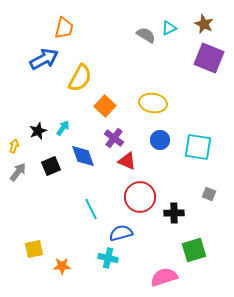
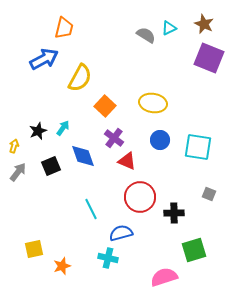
orange star: rotated 18 degrees counterclockwise
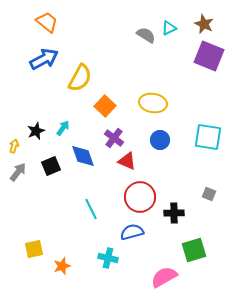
orange trapezoid: moved 17 px left, 6 px up; rotated 65 degrees counterclockwise
purple square: moved 2 px up
black star: moved 2 px left
cyan square: moved 10 px right, 10 px up
blue semicircle: moved 11 px right, 1 px up
pink semicircle: rotated 12 degrees counterclockwise
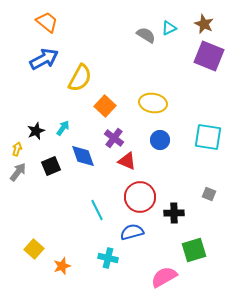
yellow arrow: moved 3 px right, 3 px down
cyan line: moved 6 px right, 1 px down
yellow square: rotated 36 degrees counterclockwise
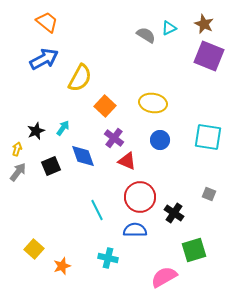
black cross: rotated 36 degrees clockwise
blue semicircle: moved 3 px right, 2 px up; rotated 15 degrees clockwise
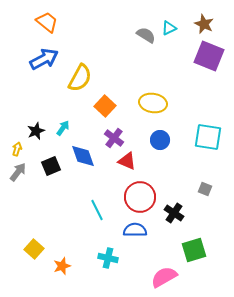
gray square: moved 4 px left, 5 px up
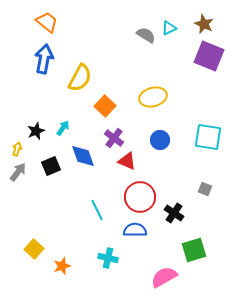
blue arrow: rotated 52 degrees counterclockwise
yellow ellipse: moved 6 px up; rotated 24 degrees counterclockwise
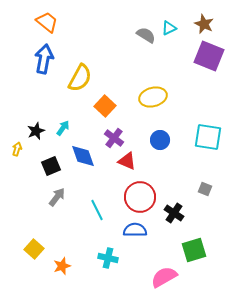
gray arrow: moved 39 px right, 25 px down
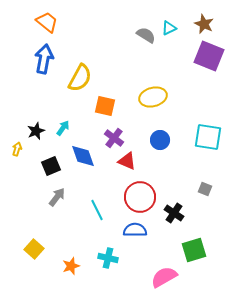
orange square: rotated 30 degrees counterclockwise
orange star: moved 9 px right
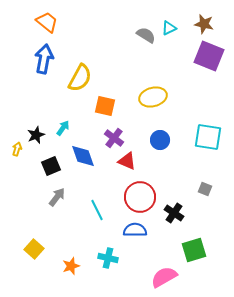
brown star: rotated 12 degrees counterclockwise
black star: moved 4 px down
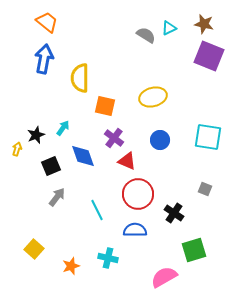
yellow semicircle: rotated 152 degrees clockwise
red circle: moved 2 px left, 3 px up
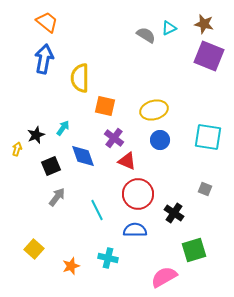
yellow ellipse: moved 1 px right, 13 px down
